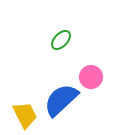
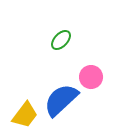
yellow trapezoid: rotated 64 degrees clockwise
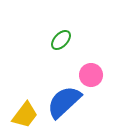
pink circle: moved 2 px up
blue semicircle: moved 3 px right, 2 px down
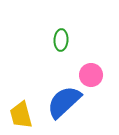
green ellipse: rotated 40 degrees counterclockwise
yellow trapezoid: moved 4 px left; rotated 128 degrees clockwise
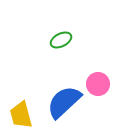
green ellipse: rotated 60 degrees clockwise
pink circle: moved 7 px right, 9 px down
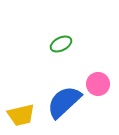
green ellipse: moved 4 px down
yellow trapezoid: rotated 88 degrees counterclockwise
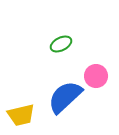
pink circle: moved 2 px left, 8 px up
blue semicircle: moved 1 px right, 5 px up
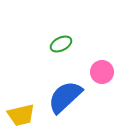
pink circle: moved 6 px right, 4 px up
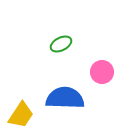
blue semicircle: moved 1 px down; rotated 45 degrees clockwise
yellow trapezoid: rotated 44 degrees counterclockwise
